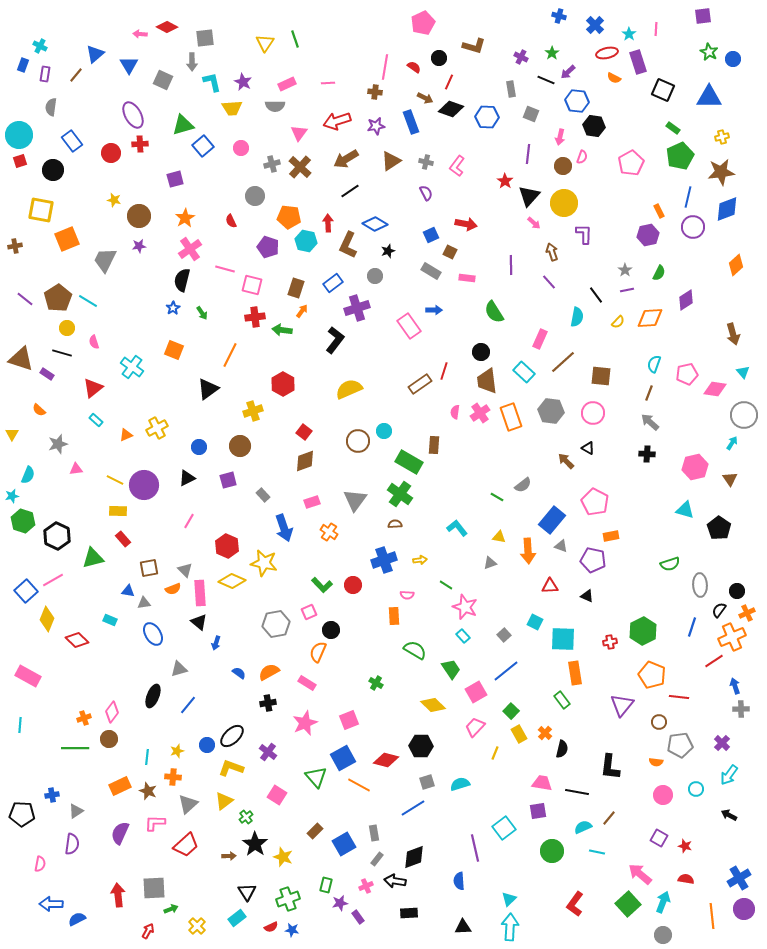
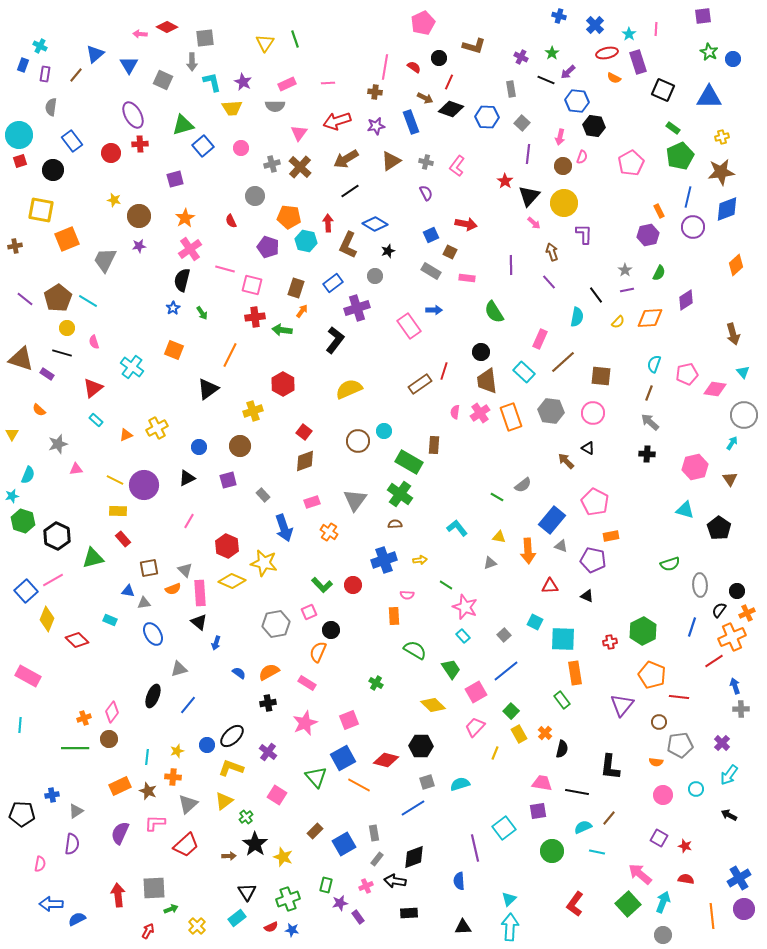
gray square at (531, 114): moved 9 px left, 9 px down; rotated 21 degrees clockwise
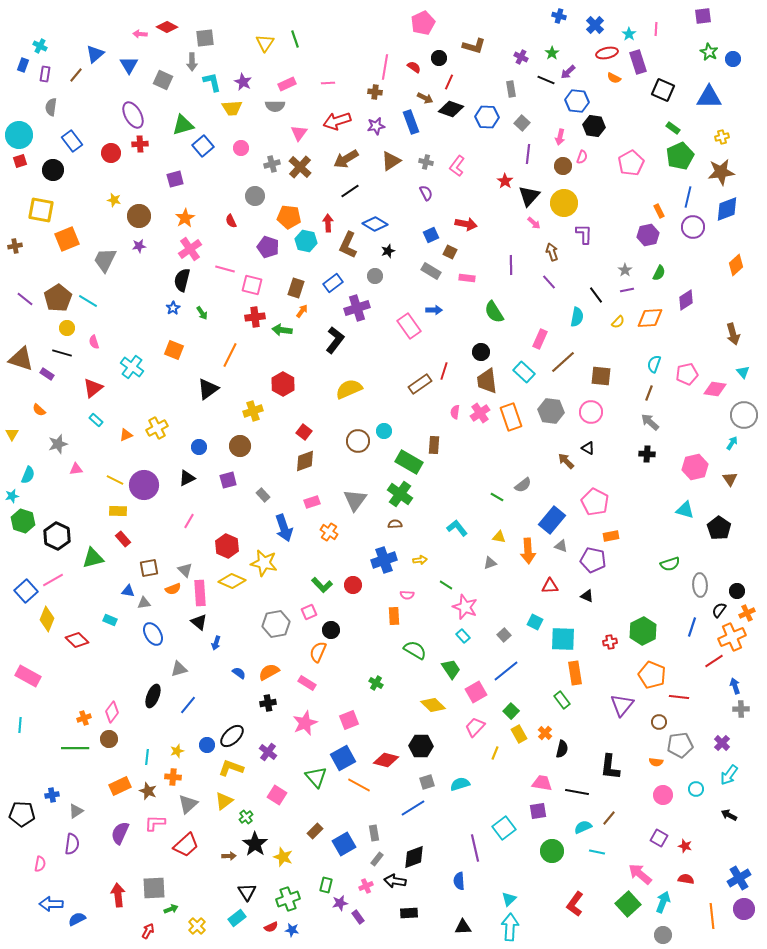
pink circle at (593, 413): moved 2 px left, 1 px up
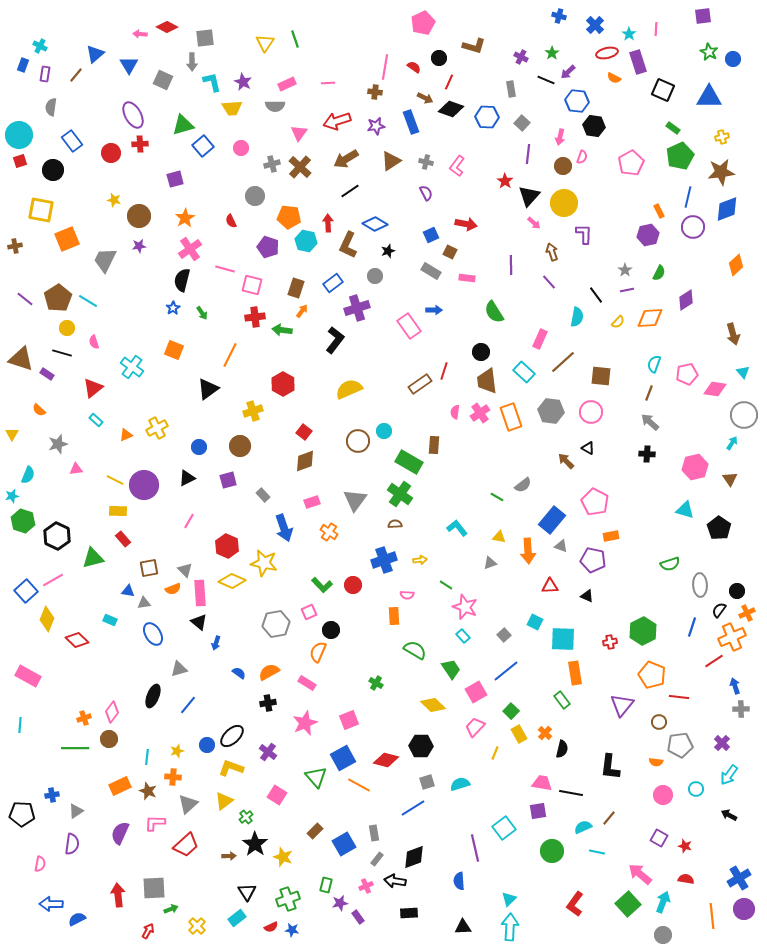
black line at (577, 792): moved 6 px left, 1 px down
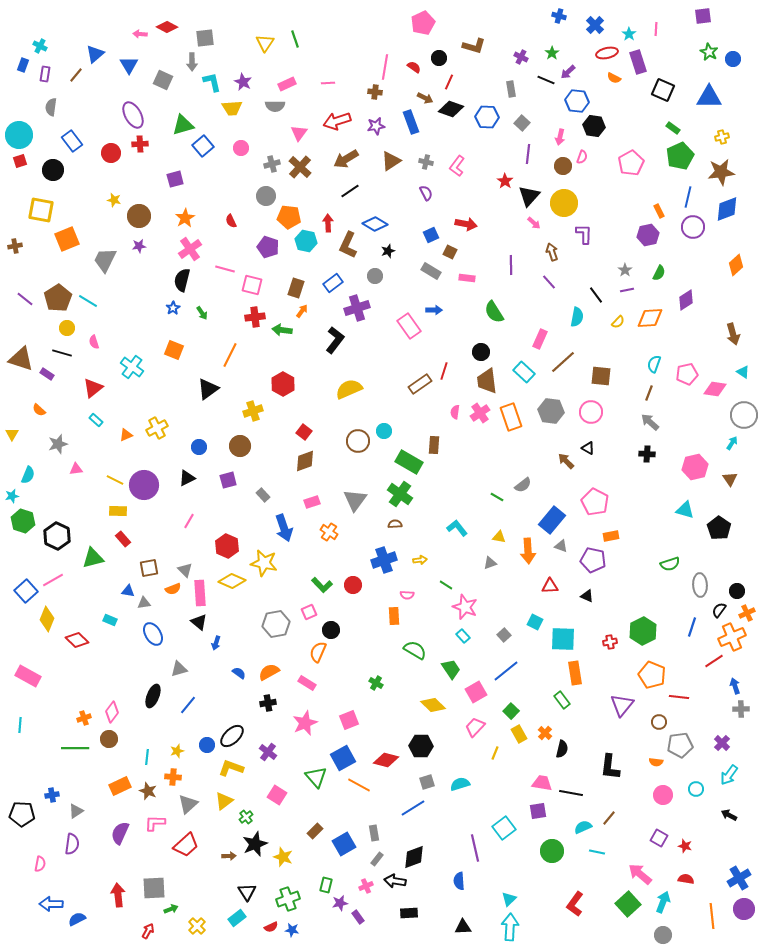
gray circle at (255, 196): moved 11 px right
cyan triangle at (743, 372): rotated 16 degrees counterclockwise
black star at (255, 844): rotated 15 degrees clockwise
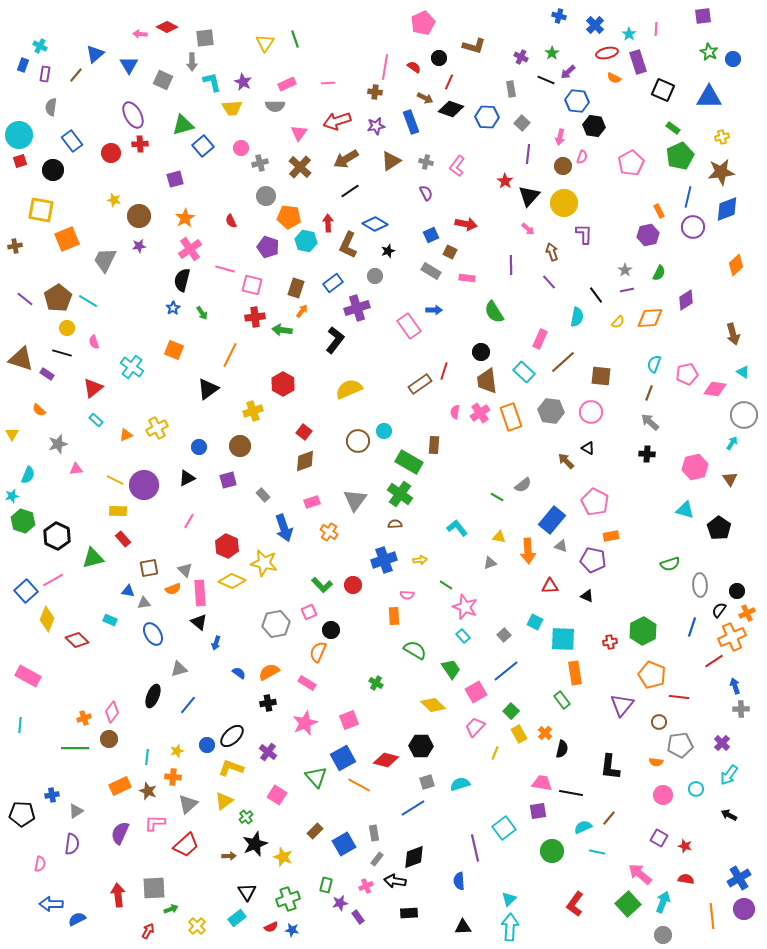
gray cross at (272, 164): moved 12 px left, 1 px up
pink arrow at (534, 223): moved 6 px left, 6 px down
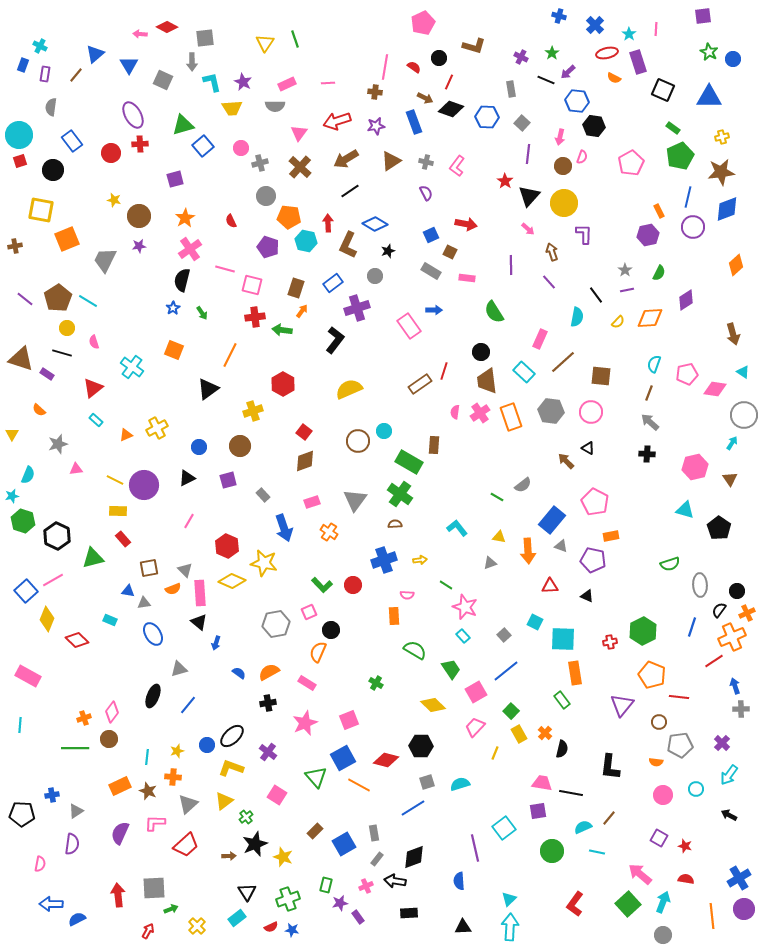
blue rectangle at (411, 122): moved 3 px right
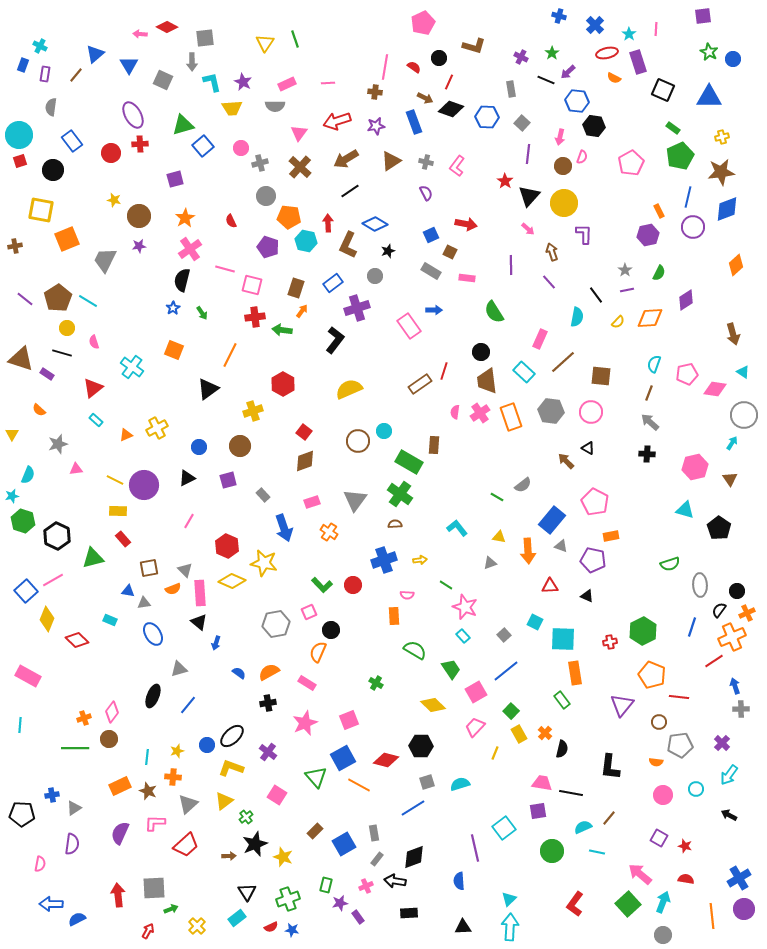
gray triangle at (76, 811): moved 2 px left, 3 px up
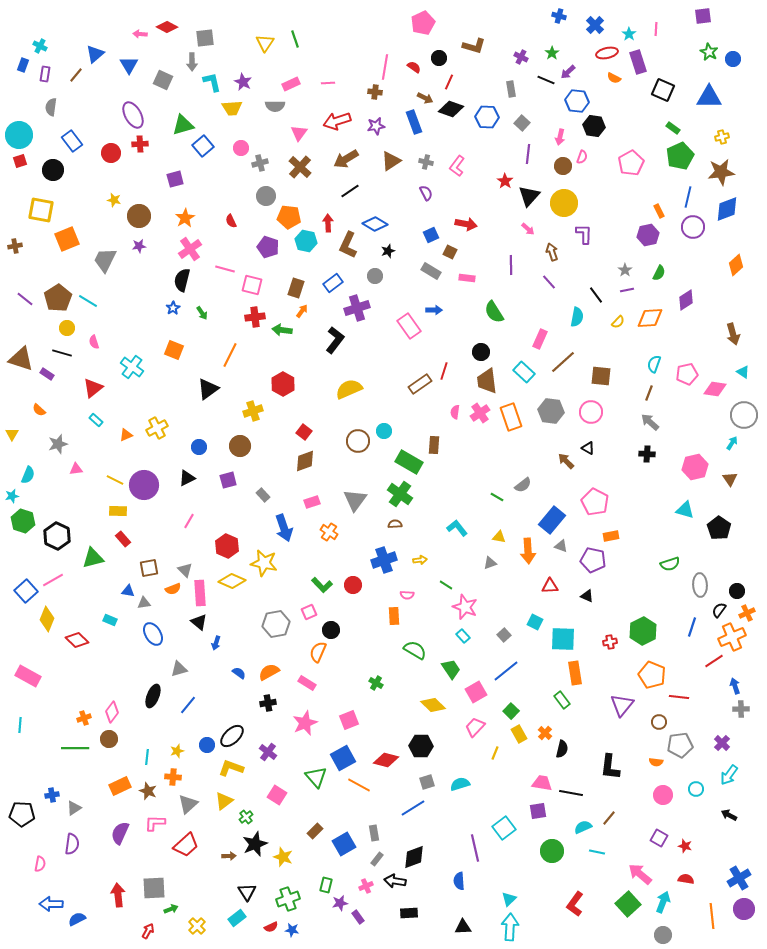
pink rectangle at (287, 84): moved 4 px right
